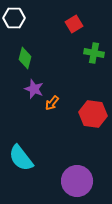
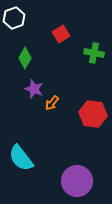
white hexagon: rotated 20 degrees counterclockwise
red square: moved 13 px left, 10 px down
green diamond: rotated 15 degrees clockwise
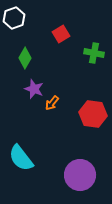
purple circle: moved 3 px right, 6 px up
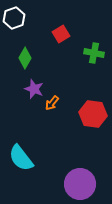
purple circle: moved 9 px down
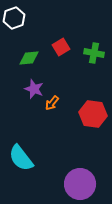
red square: moved 13 px down
green diamond: moved 4 px right; rotated 55 degrees clockwise
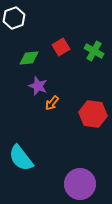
green cross: moved 2 px up; rotated 18 degrees clockwise
purple star: moved 4 px right, 3 px up
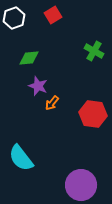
red square: moved 8 px left, 32 px up
purple circle: moved 1 px right, 1 px down
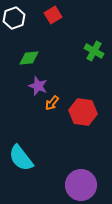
red hexagon: moved 10 px left, 2 px up
